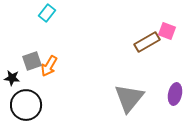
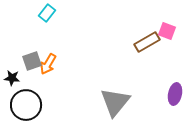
orange arrow: moved 1 px left, 2 px up
gray triangle: moved 14 px left, 4 px down
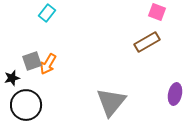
pink square: moved 10 px left, 19 px up
black star: rotated 21 degrees counterclockwise
gray triangle: moved 4 px left
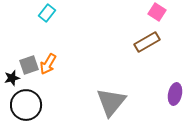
pink square: rotated 12 degrees clockwise
gray square: moved 3 px left, 4 px down
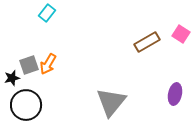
pink square: moved 24 px right, 22 px down
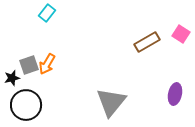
orange arrow: moved 1 px left
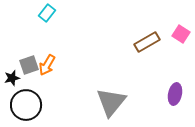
orange arrow: moved 1 px down
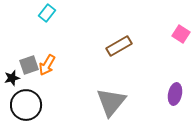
brown rectangle: moved 28 px left, 4 px down
